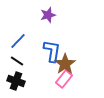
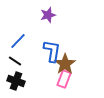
black line: moved 2 px left
pink rectangle: rotated 18 degrees counterclockwise
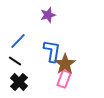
black cross: moved 3 px right, 1 px down; rotated 24 degrees clockwise
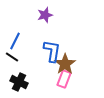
purple star: moved 3 px left
blue line: moved 3 px left; rotated 18 degrees counterclockwise
black line: moved 3 px left, 4 px up
black cross: rotated 18 degrees counterclockwise
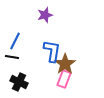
black line: rotated 24 degrees counterclockwise
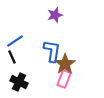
purple star: moved 10 px right
blue line: rotated 30 degrees clockwise
black line: rotated 56 degrees clockwise
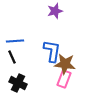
purple star: moved 4 px up
blue line: rotated 30 degrees clockwise
brown star: rotated 30 degrees counterclockwise
black cross: moved 1 px left, 1 px down
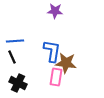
purple star: rotated 21 degrees clockwise
brown star: moved 1 px right, 1 px up
pink rectangle: moved 8 px left, 2 px up; rotated 12 degrees counterclockwise
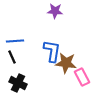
pink rectangle: moved 26 px right; rotated 36 degrees counterclockwise
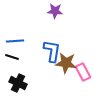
black line: rotated 48 degrees counterclockwise
pink rectangle: moved 1 px right, 5 px up
